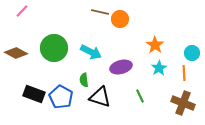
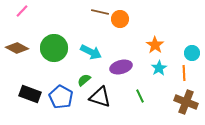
brown diamond: moved 1 px right, 5 px up
green semicircle: rotated 56 degrees clockwise
black rectangle: moved 4 px left
brown cross: moved 3 px right, 1 px up
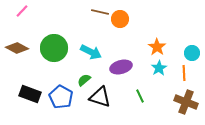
orange star: moved 2 px right, 2 px down
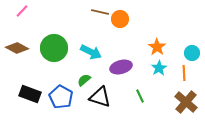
brown cross: rotated 20 degrees clockwise
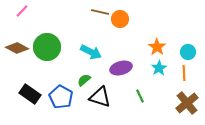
green circle: moved 7 px left, 1 px up
cyan circle: moved 4 px left, 1 px up
purple ellipse: moved 1 px down
black rectangle: rotated 15 degrees clockwise
brown cross: moved 1 px right, 1 px down; rotated 10 degrees clockwise
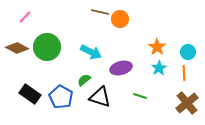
pink line: moved 3 px right, 6 px down
green line: rotated 48 degrees counterclockwise
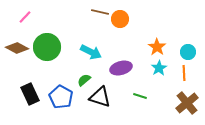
black rectangle: rotated 30 degrees clockwise
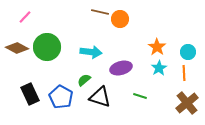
cyan arrow: rotated 20 degrees counterclockwise
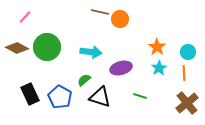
blue pentagon: moved 1 px left
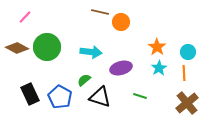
orange circle: moved 1 px right, 3 px down
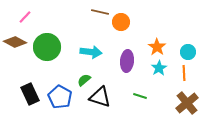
brown diamond: moved 2 px left, 6 px up
purple ellipse: moved 6 px right, 7 px up; rotated 70 degrees counterclockwise
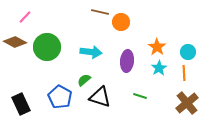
black rectangle: moved 9 px left, 10 px down
